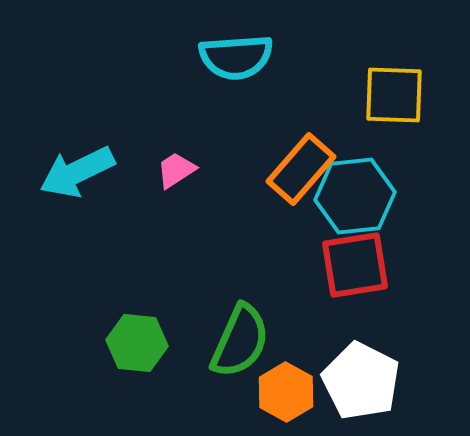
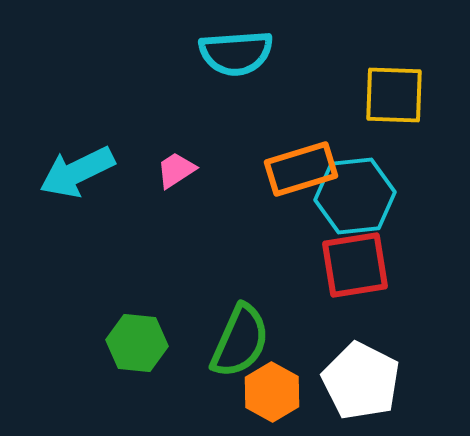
cyan semicircle: moved 4 px up
orange rectangle: rotated 32 degrees clockwise
orange hexagon: moved 14 px left
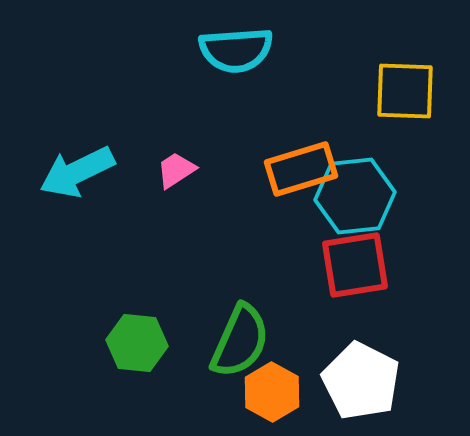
cyan semicircle: moved 3 px up
yellow square: moved 11 px right, 4 px up
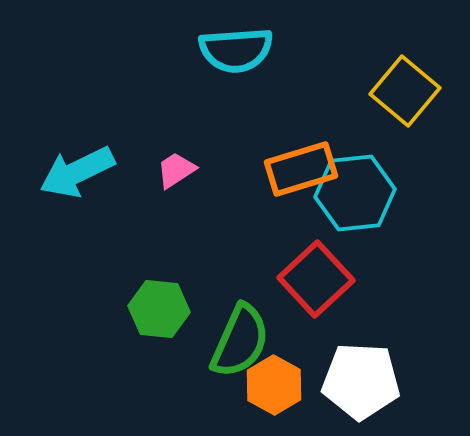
yellow square: rotated 38 degrees clockwise
cyan hexagon: moved 3 px up
red square: moved 39 px left, 14 px down; rotated 34 degrees counterclockwise
green hexagon: moved 22 px right, 34 px up
white pentagon: rotated 24 degrees counterclockwise
orange hexagon: moved 2 px right, 7 px up
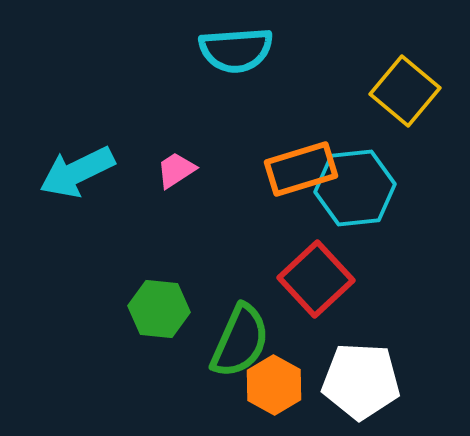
cyan hexagon: moved 5 px up
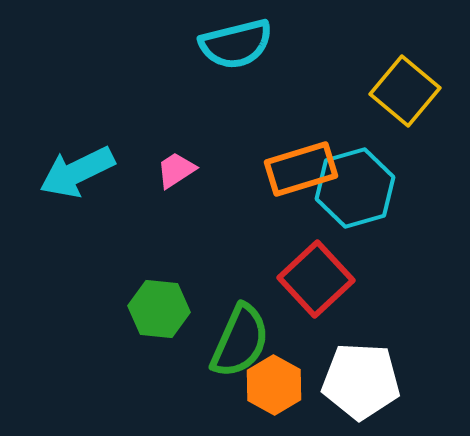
cyan semicircle: moved 6 px up; rotated 10 degrees counterclockwise
cyan hexagon: rotated 10 degrees counterclockwise
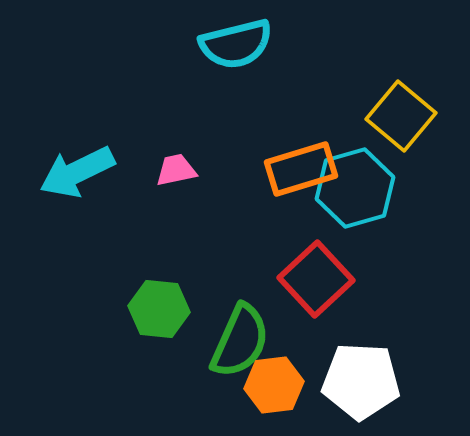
yellow square: moved 4 px left, 25 px down
pink trapezoid: rotated 21 degrees clockwise
orange hexagon: rotated 24 degrees clockwise
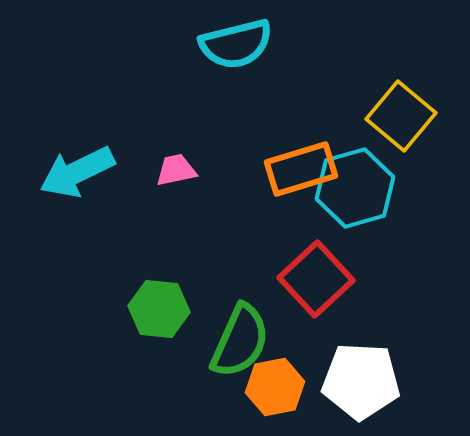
orange hexagon: moved 1 px right, 2 px down; rotated 4 degrees counterclockwise
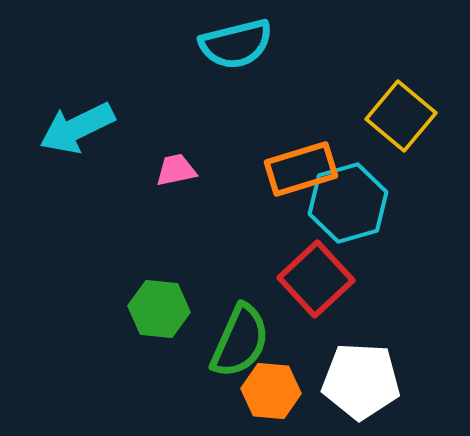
cyan arrow: moved 44 px up
cyan hexagon: moved 7 px left, 15 px down
orange hexagon: moved 4 px left, 4 px down; rotated 16 degrees clockwise
